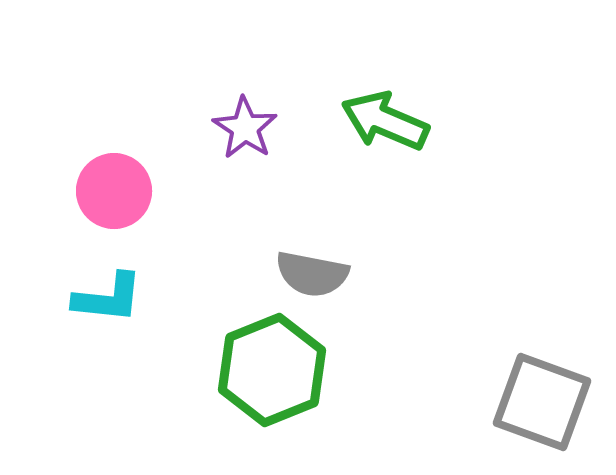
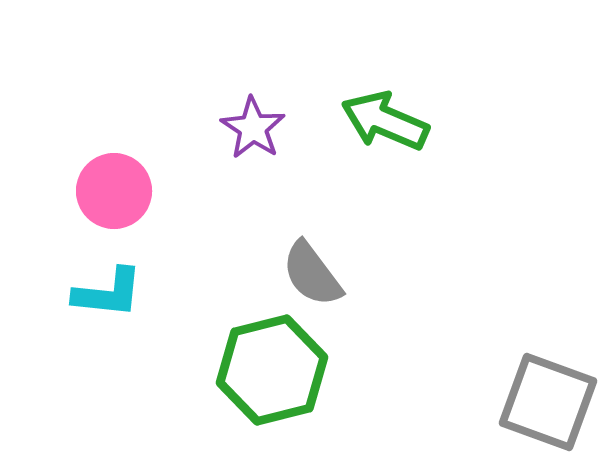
purple star: moved 8 px right
gray semicircle: rotated 42 degrees clockwise
cyan L-shape: moved 5 px up
green hexagon: rotated 8 degrees clockwise
gray square: moved 6 px right
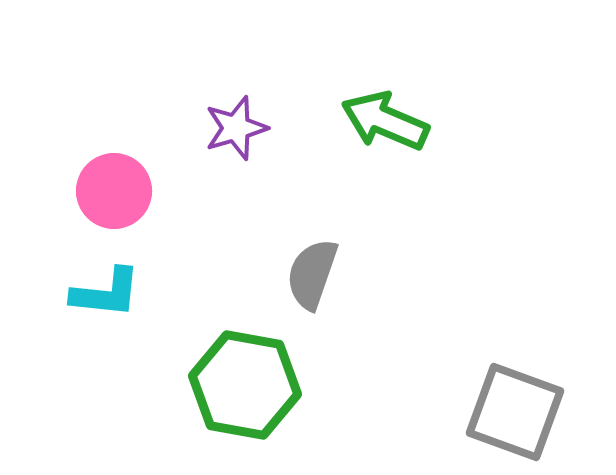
purple star: moved 17 px left; rotated 22 degrees clockwise
gray semicircle: rotated 56 degrees clockwise
cyan L-shape: moved 2 px left
green hexagon: moved 27 px left, 15 px down; rotated 24 degrees clockwise
gray square: moved 33 px left, 10 px down
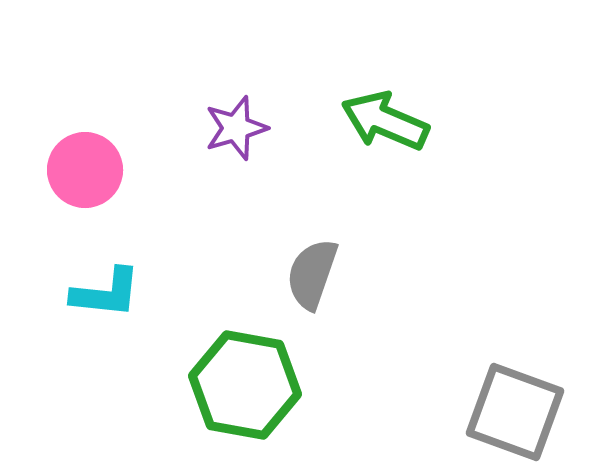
pink circle: moved 29 px left, 21 px up
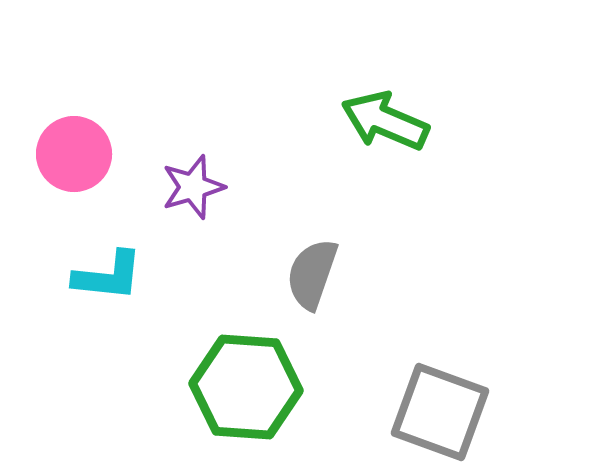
purple star: moved 43 px left, 59 px down
pink circle: moved 11 px left, 16 px up
cyan L-shape: moved 2 px right, 17 px up
green hexagon: moved 1 px right, 2 px down; rotated 6 degrees counterclockwise
gray square: moved 75 px left
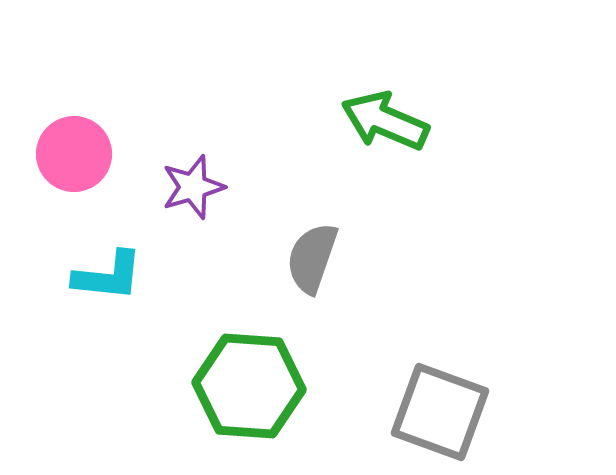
gray semicircle: moved 16 px up
green hexagon: moved 3 px right, 1 px up
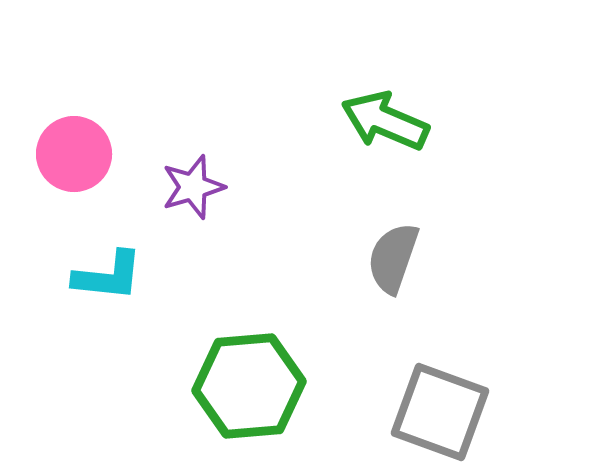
gray semicircle: moved 81 px right
green hexagon: rotated 9 degrees counterclockwise
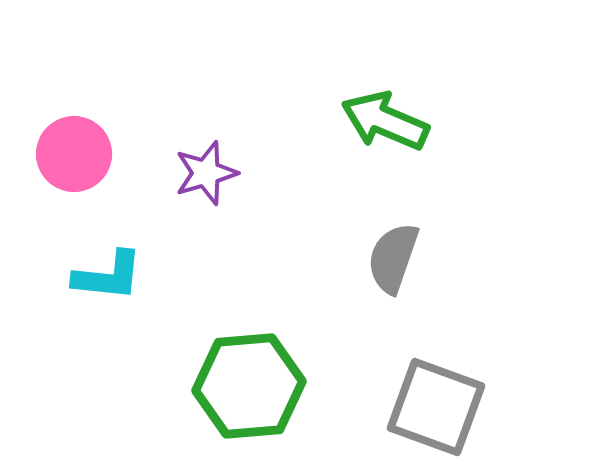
purple star: moved 13 px right, 14 px up
gray square: moved 4 px left, 5 px up
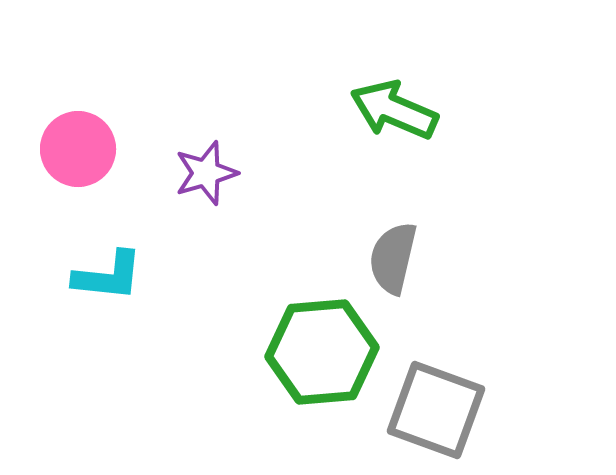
green arrow: moved 9 px right, 11 px up
pink circle: moved 4 px right, 5 px up
gray semicircle: rotated 6 degrees counterclockwise
green hexagon: moved 73 px right, 34 px up
gray square: moved 3 px down
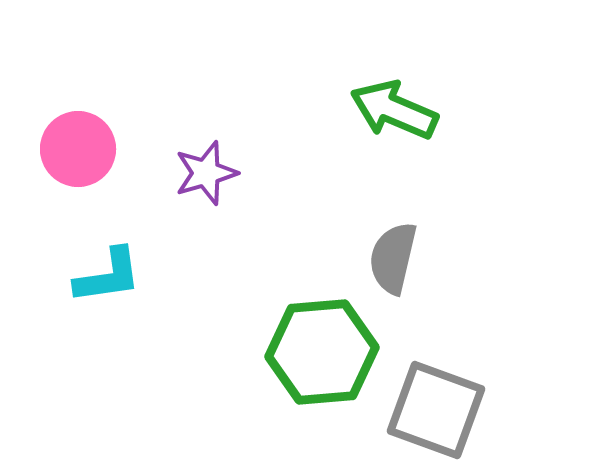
cyan L-shape: rotated 14 degrees counterclockwise
